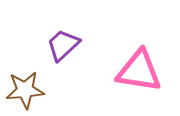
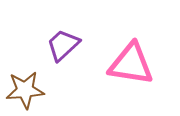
pink triangle: moved 8 px left, 7 px up
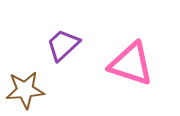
pink triangle: rotated 9 degrees clockwise
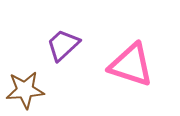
pink triangle: moved 1 px down
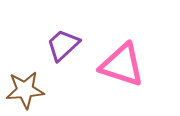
pink triangle: moved 9 px left
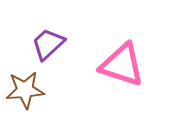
purple trapezoid: moved 15 px left, 1 px up
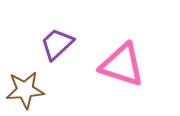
purple trapezoid: moved 9 px right
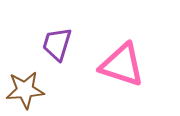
purple trapezoid: rotated 30 degrees counterclockwise
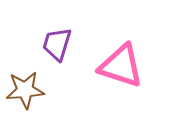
pink triangle: moved 1 px left, 1 px down
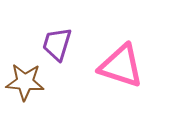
brown star: moved 8 px up; rotated 9 degrees clockwise
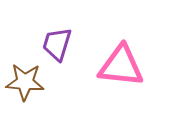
pink triangle: rotated 12 degrees counterclockwise
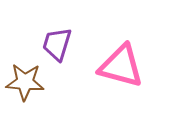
pink triangle: rotated 9 degrees clockwise
